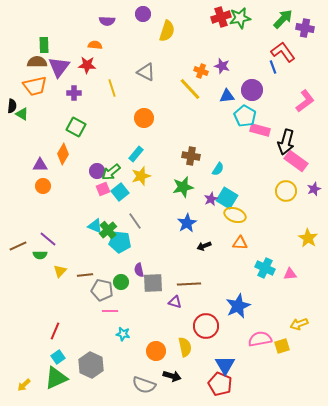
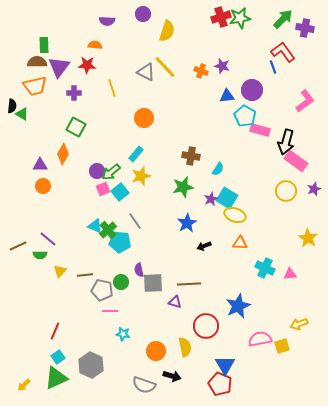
yellow line at (190, 89): moved 25 px left, 22 px up
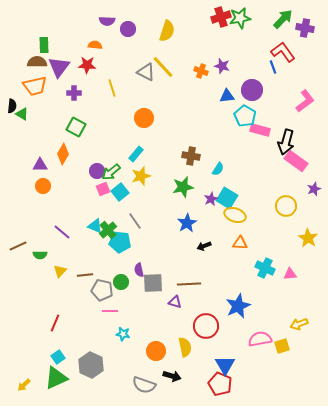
purple circle at (143, 14): moved 15 px left, 15 px down
yellow line at (165, 67): moved 2 px left
yellow circle at (286, 191): moved 15 px down
purple line at (48, 239): moved 14 px right, 7 px up
red line at (55, 331): moved 8 px up
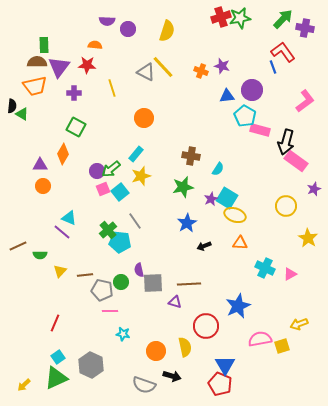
green arrow at (111, 172): moved 3 px up
cyan triangle at (95, 226): moved 26 px left, 8 px up
pink triangle at (290, 274): rotated 24 degrees counterclockwise
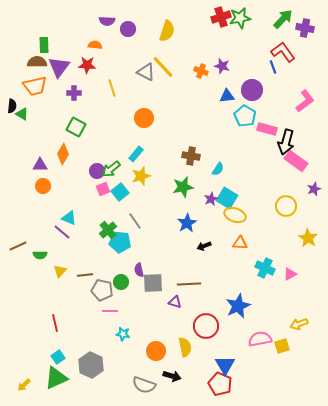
pink rectangle at (260, 130): moved 7 px right, 1 px up
red line at (55, 323): rotated 36 degrees counterclockwise
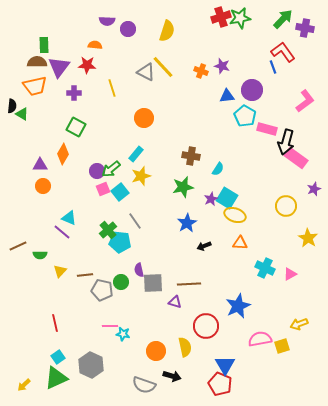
pink rectangle at (296, 161): moved 3 px up
pink line at (110, 311): moved 15 px down
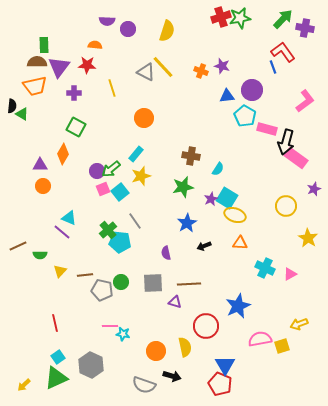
purple semicircle at (139, 270): moved 27 px right, 17 px up
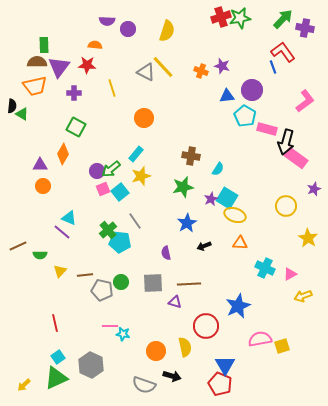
yellow arrow at (299, 324): moved 4 px right, 28 px up
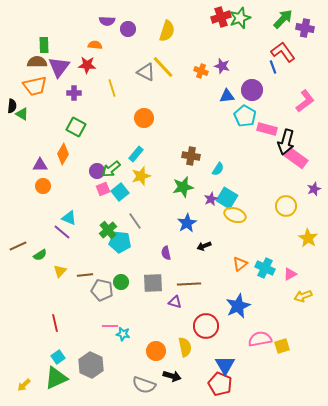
green star at (240, 18): rotated 10 degrees counterclockwise
orange triangle at (240, 243): moved 21 px down; rotated 42 degrees counterclockwise
green semicircle at (40, 255): rotated 32 degrees counterclockwise
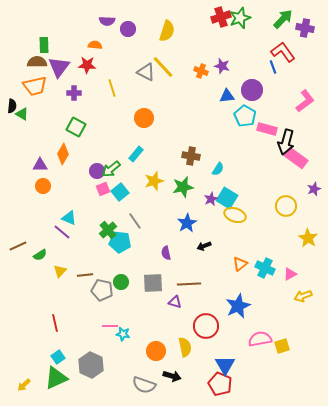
yellow star at (141, 176): moved 13 px right, 5 px down
